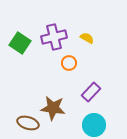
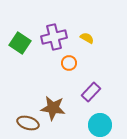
cyan circle: moved 6 px right
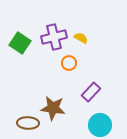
yellow semicircle: moved 6 px left
brown ellipse: rotated 15 degrees counterclockwise
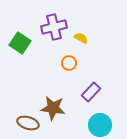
purple cross: moved 10 px up
brown ellipse: rotated 15 degrees clockwise
